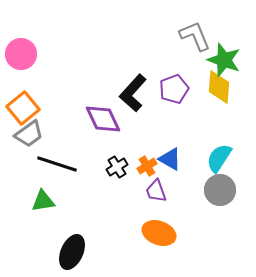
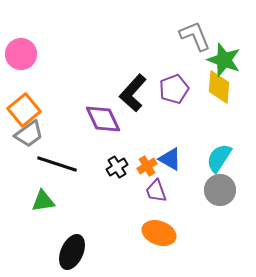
orange square: moved 1 px right, 2 px down
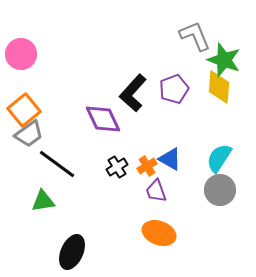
black line: rotated 18 degrees clockwise
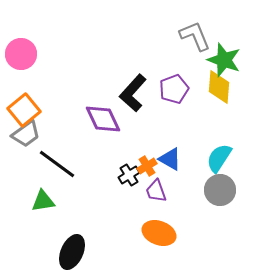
gray trapezoid: moved 3 px left
black cross: moved 12 px right, 8 px down
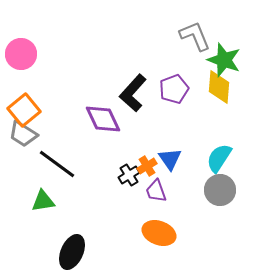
gray trapezoid: moved 3 px left; rotated 68 degrees clockwise
blue triangle: rotated 25 degrees clockwise
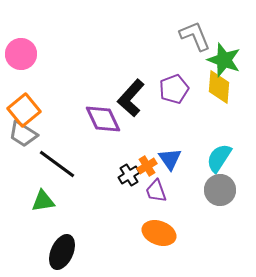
black L-shape: moved 2 px left, 5 px down
black ellipse: moved 10 px left
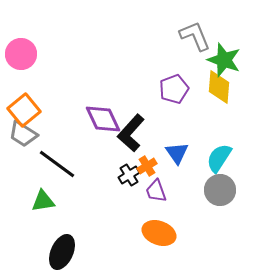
black L-shape: moved 35 px down
blue triangle: moved 7 px right, 6 px up
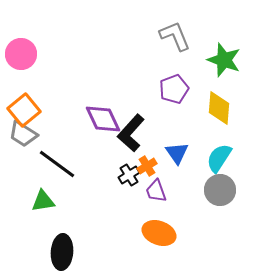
gray L-shape: moved 20 px left
yellow diamond: moved 21 px down
black ellipse: rotated 20 degrees counterclockwise
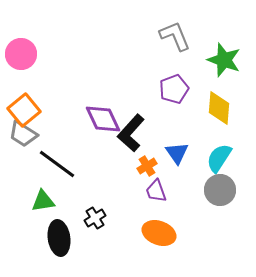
black cross: moved 34 px left, 43 px down
black ellipse: moved 3 px left, 14 px up; rotated 12 degrees counterclockwise
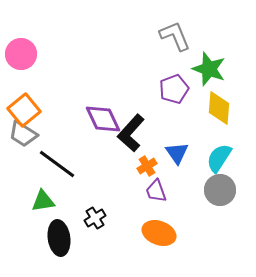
green star: moved 15 px left, 9 px down
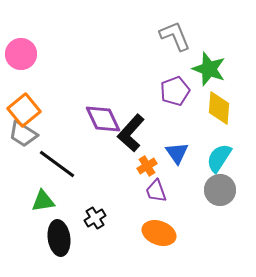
purple pentagon: moved 1 px right, 2 px down
